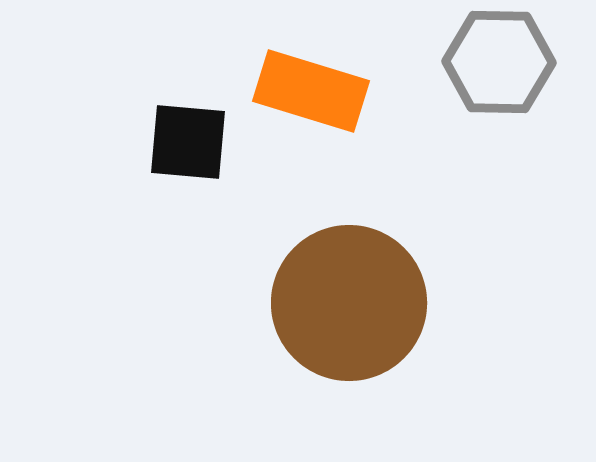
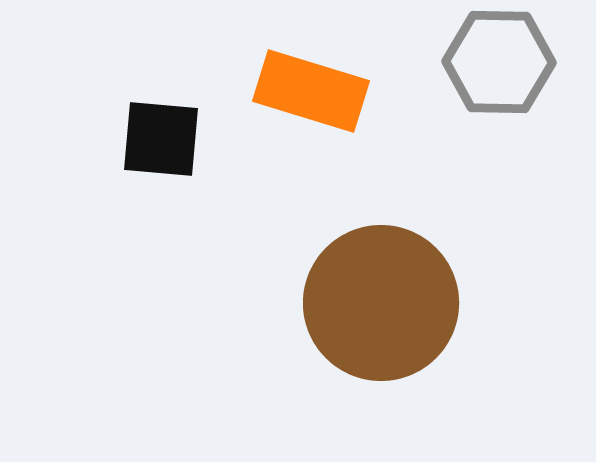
black square: moved 27 px left, 3 px up
brown circle: moved 32 px right
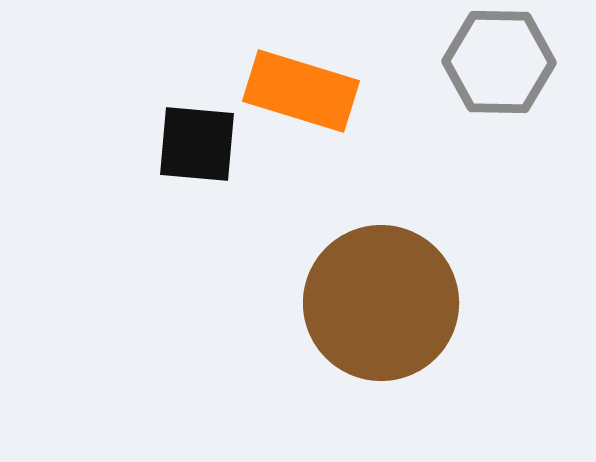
orange rectangle: moved 10 px left
black square: moved 36 px right, 5 px down
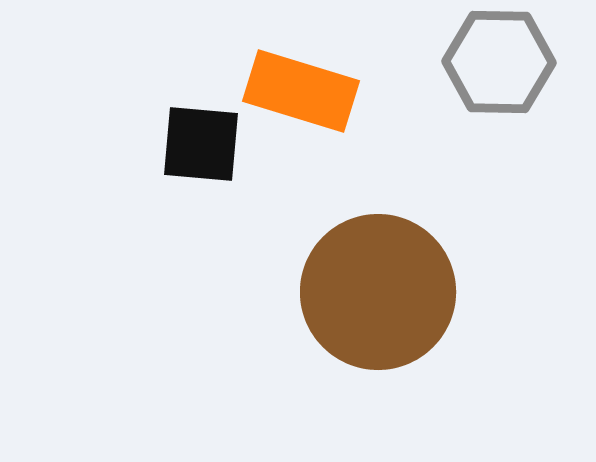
black square: moved 4 px right
brown circle: moved 3 px left, 11 px up
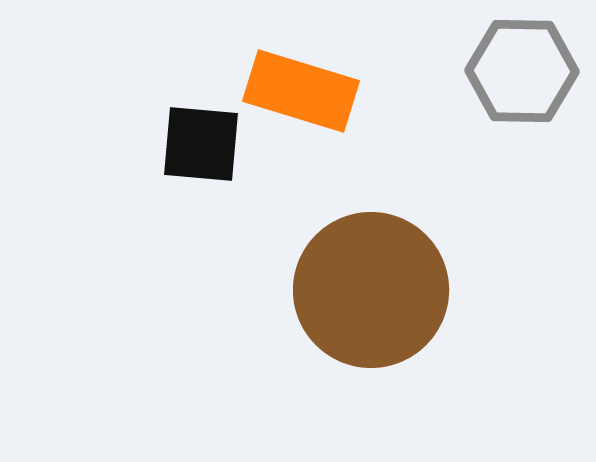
gray hexagon: moved 23 px right, 9 px down
brown circle: moved 7 px left, 2 px up
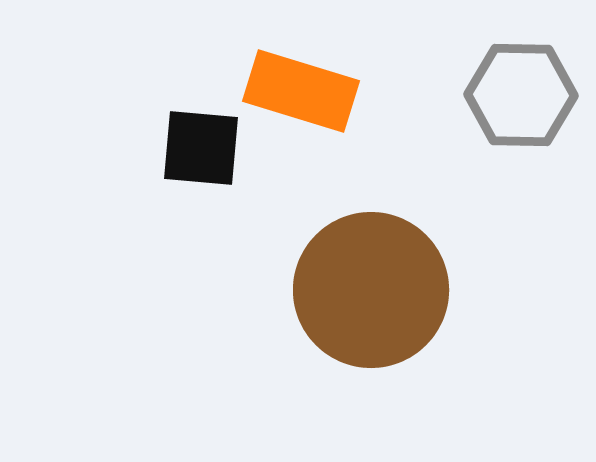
gray hexagon: moved 1 px left, 24 px down
black square: moved 4 px down
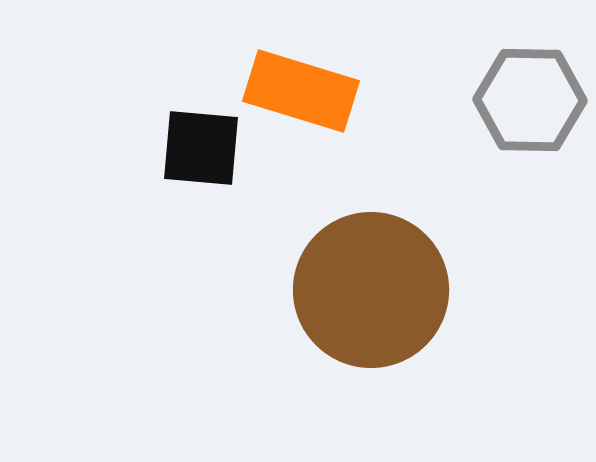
gray hexagon: moved 9 px right, 5 px down
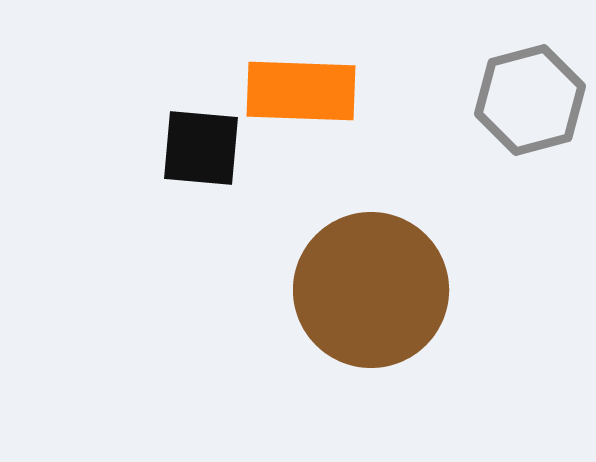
orange rectangle: rotated 15 degrees counterclockwise
gray hexagon: rotated 16 degrees counterclockwise
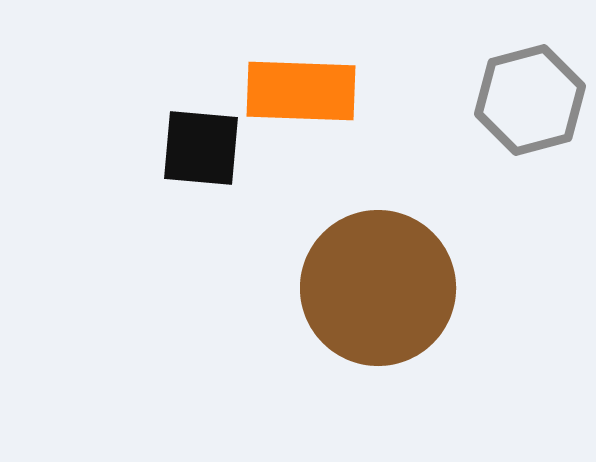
brown circle: moved 7 px right, 2 px up
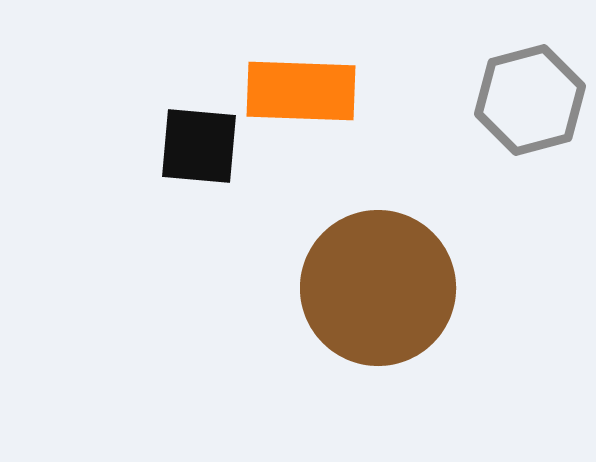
black square: moved 2 px left, 2 px up
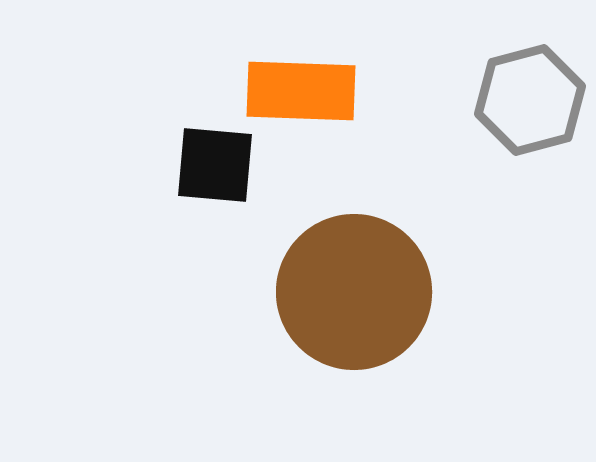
black square: moved 16 px right, 19 px down
brown circle: moved 24 px left, 4 px down
